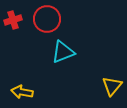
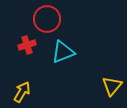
red cross: moved 14 px right, 25 px down
yellow arrow: rotated 110 degrees clockwise
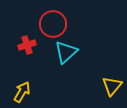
red circle: moved 6 px right, 5 px down
cyan triangle: moved 3 px right; rotated 20 degrees counterclockwise
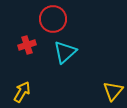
red circle: moved 5 px up
cyan triangle: moved 1 px left
yellow triangle: moved 1 px right, 5 px down
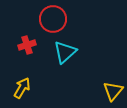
yellow arrow: moved 4 px up
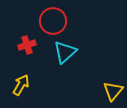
red circle: moved 2 px down
yellow arrow: moved 1 px left, 3 px up
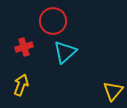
red cross: moved 3 px left, 2 px down
yellow arrow: rotated 10 degrees counterclockwise
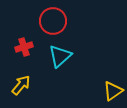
cyan triangle: moved 5 px left, 4 px down
yellow arrow: rotated 20 degrees clockwise
yellow triangle: rotated 15 degrees clockwise
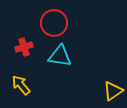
red circle: moved 1 px right, 2 px down
cyan triangle: rotated 50 degrees clockwise
yellow arrow: rotated 80 degrees counterclockwise
